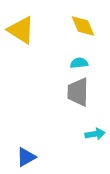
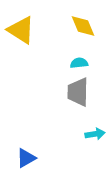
blue triangle: moved 1 px down
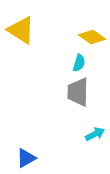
yellow diamond: moved 9 px right, 11 px down; rotated 32 degrees counterclockwise
cyan semicircle: rotated 114 degrees clockwise
cyan arrow: rotated 18 degrees counterclockwise
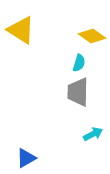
yellow diamond: moved 1 px up
cyan arrow: moved 2 px left
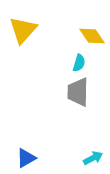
yellow triangle: moved 2 px right; rotated 40 degrees clockwise
yellow diamond: rotated 20 degrees clockwise
cyan arrow: moved 24 px down
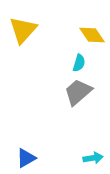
yellow diamond: moved 1 px up
gray trapezoid: rotated 48 degrees clockwise
cyan arrow: rotated 18 degrees clockwise
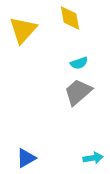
yellow diamond: moved 22 px left, 17 px up; rotated 24 degrees clockwise
cyan semicircle: rotated 54 degrees clockwise
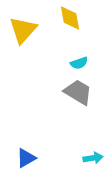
gray trapezoid: rotated 72 degrees clockwise
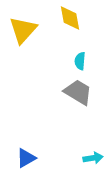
cyan semicircle: moved 1 px right, 2 px up; rotated 114 degrees clockwise
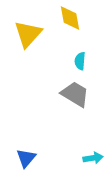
yellow triangle: moved 5 px right, 4 px down
gray trapezoid: moved 3 px left, 2 px down
blue triangle: rotated 20 degrees counterclockwise
